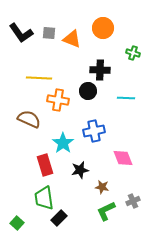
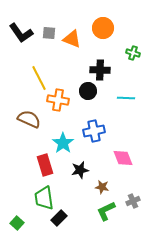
yellow line: rotated 60 degrees clockwise
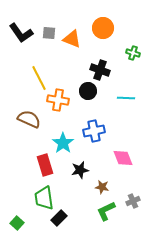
black cross: rotated 18 degrees clockwise
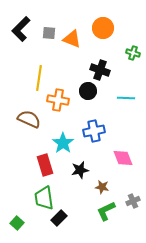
black L-shape: moved 4 px up; rotated 80 degrees clockwise
yellow line: rotated 35 degrees clockwise
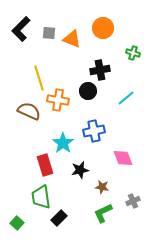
black cross: rotated 30 degrees counterclockwise
yellow line: rotated 25 degrees counterclockwise
cyan line: rotated 42 degrees counterclockwise
brown semicircle: moved 8 px up
green trapezoid: moved 3 px left, 1 px up
green L-shape: moved 3 px left, 2 px down
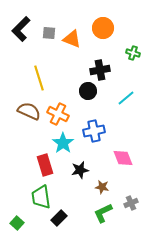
orange cross: moved 14 px down; rotated 15 degrees clockwise
gray cross: moved 2 px left, 2 px down
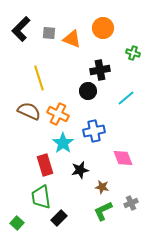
green L-shape: moved 2 px up
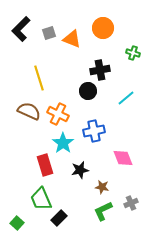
gray square: rotated 24 degrees counterclockwise
green trapezoid: moved 2 px down; rotated 15 degrees counterclockwise
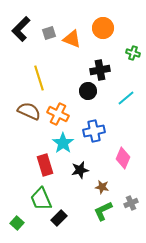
pink diamond: rotated 45 degrees clockwise
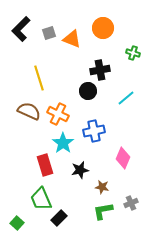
green L-shape: rotated 15 degrees clockwise
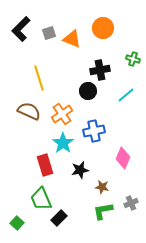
green cross: moved 6 px down
cyan line: moved 3 px up
orange cross: moved 4 px right; rotated 30 degrees clockwise
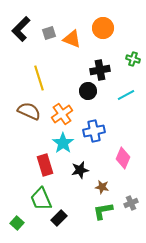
cyan line: rotated 12 degrees clockwise
